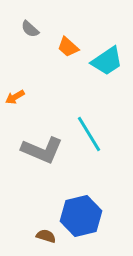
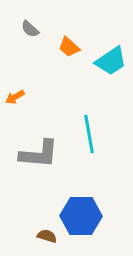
orange trapezoid: moved 1 px right
cyan trapezoid: moved 4 px right
cyan line: rotated 21 degrees clockwise
gray L-shape: moved 3 px left, 4 px down; rotated 18 degrees counterclockwise
blue hexagon: rotated 15 degrees clockwise
brown semicircle: moved 1 px right
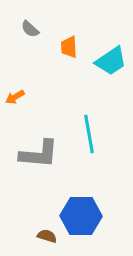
orange trapezoid: rotated 45 degrees clockwise
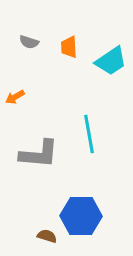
gray semicircle: moved 1 px left, 13 px down; rotated 24 degrees counterclockwise
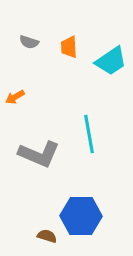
gray L-shape: rotated 18 degrees clockwise
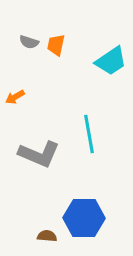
orange trapezoid: moved 13 px left, 2 px up; rotated 15 degrees clockwise
blue hexagon: moved 3 px right, 2 px down
brown semicircle: rotated 12 degrees counterclockwise
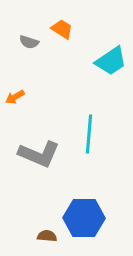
orange trapezoid: moved 6 px right, 16 px up; rotated 110 degrees clockwise
cyan line: rotated 15 degrees clockwise
